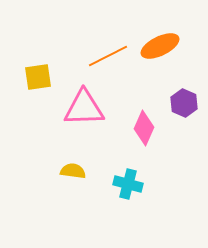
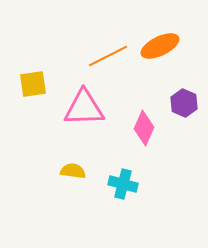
yellow square: moved 5 px left, 7 px down
cyan cross: moved 5 px left
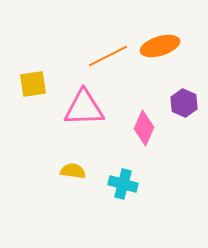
orange ellipse: rotated 9 degrees clockwise
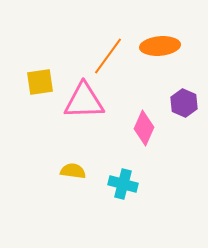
orange ellipse: rotated 12 degrees clockwise
orange line: rotated 27 degrees counterclockwise
yellow square: moved 7 px right, 2 px up
pink triangle: moved 7 px up
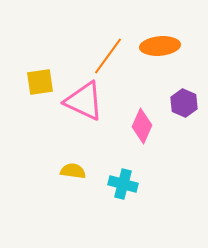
pink triangle: rotated 27 degrees clockwise
pink diamond: moved 2 px left, 2 px up
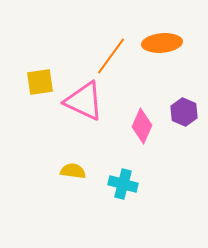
orange ellipse: moved 2 px right, 3 px up
orange line: moved 3 px right
purple hexagon: moved 9 px down
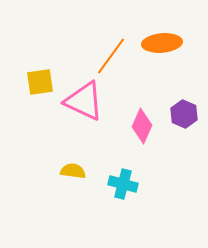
purple hexagon: moved 2 px down
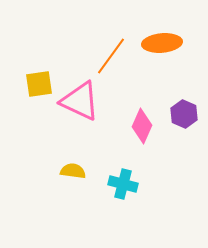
yellow square: moved 1 px left, 2 px down
pink triangle: moved 4 px left
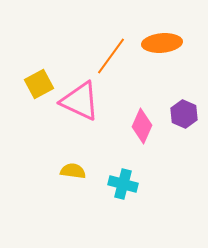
yellow square: rotated 20 degrees counterclockwise
